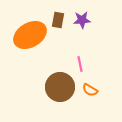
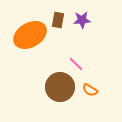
pink line: moved 4 px left; rotated 35 degrees counterclockwise
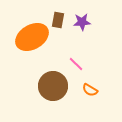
purple star: moved 2 px down
orange ellipse: moved 2 px right, 2 px down
brown circle: moved 7 px left, 1 px up
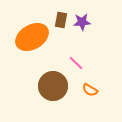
brown rectangle: moved 3 px right
pink line: moved 1 px up
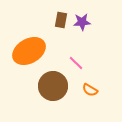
orange ellipse: moved 3 px left, 14 px down
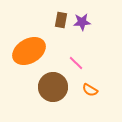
brown circle: moved 1 px down
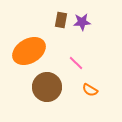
brown circle: moved 6 px left
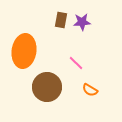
orange ellipse: moved 5 px left; rotated 52 degrees counterclockwise
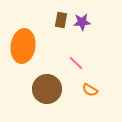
orange ellipse: moved 1 px left, 5 px up
brown circle: moved 2 px down
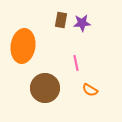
purple star: moved 1 px down
pink line: rotated 35 degrees clockwise
brown circle: moved 2 px left, 1 px up
